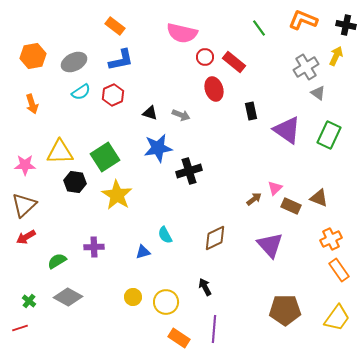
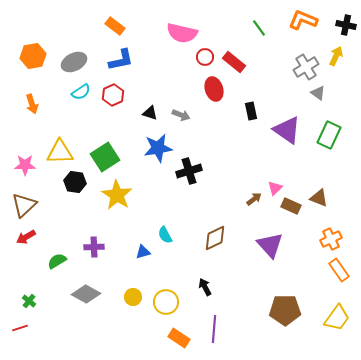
gray diamond at (68, 297): moved 18 px right, 3 px up
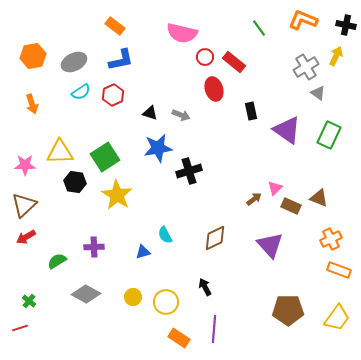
orange rectangle at (339, 270): rotated 35 degrees counterclockwise
brown pentagon at (285, 310): moved 3 px right
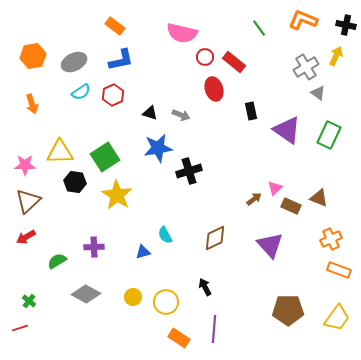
brown triangle at (24, 205): moved 4 px right, 4 px up
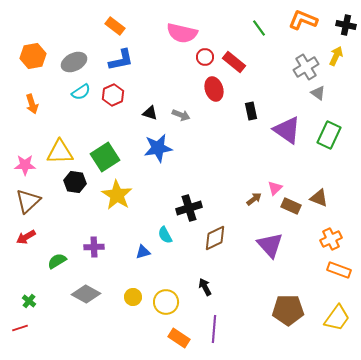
black cross at (189, 171): moved 37 px down
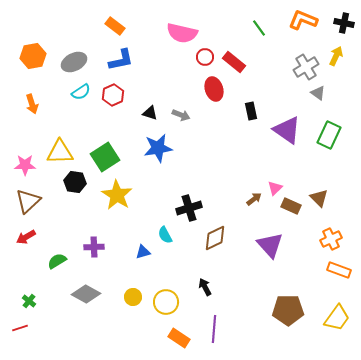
black cross at (346, 25): moved 2 px left, 2 px up
brown triangle at (319, 198): rotated 24 degrees clockwise
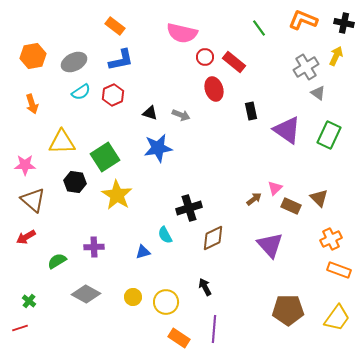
yellow triangle at (60, 152): moved 2 px right, 10 px up
brown triangle at (28, 201): moved 5 px right, 1 px up; rotated 36 degrees counterclockwise
brown diamond at (215, 238): moved 2 px left
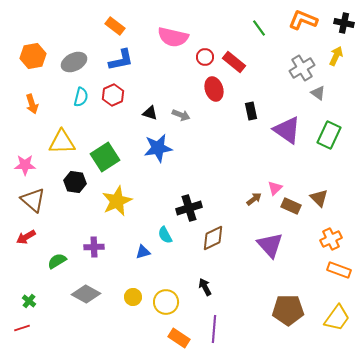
pink semicircle at (182, 33): moved 9 px left, 4 px down
gray cross at (306, 67): moved 4 px left, 1 px down
cyan semicircle at (81, 92): moved 5 px down; rotated 42 degrees counterclockwise
yellow star at (117, 195): moved 6 px down; rotated 16 degrees clockwise
red line at (20, 328): moved 2 px right
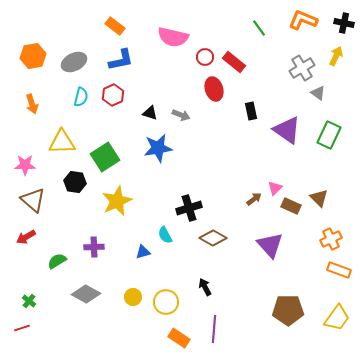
brown diamond at (213, 238): rotated 56 degrees clockwise
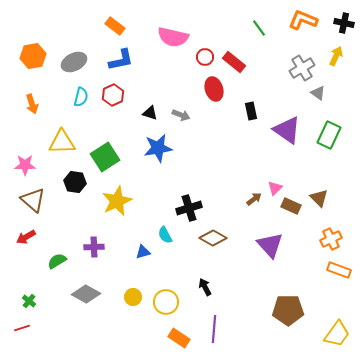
yellow trapezoid at (337, 318): moved 16 px down
